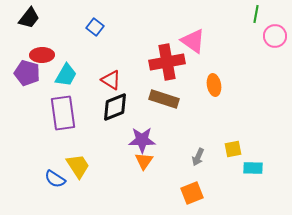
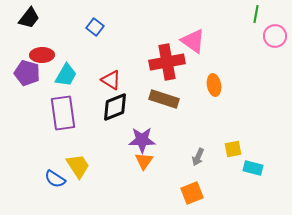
cyan rectangle: rotated 12 degrees clockwise
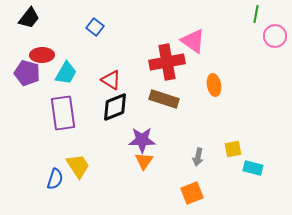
cyan trapezoid: moved 2 px up
gray arrow: rotated 12 degrees counterclockwise
blue semicircle: rotated 105 degrees counterclockwise
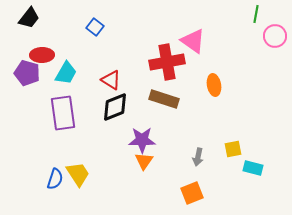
yellow trapezoid: moved 8 px down
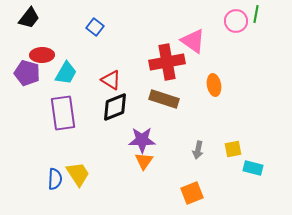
pink circle: moved 39 px left, 15 px up
gray arrow: moved 7 px up
blue semicircle: rotated 15 degrees counterclockwise
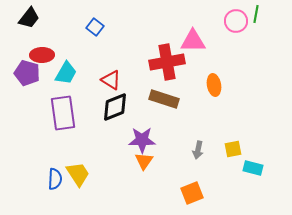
pink triangle: rotated 36 degrees counterclockwise
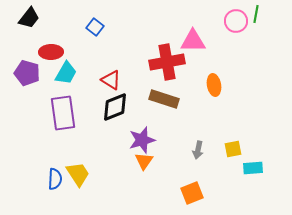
red ellipse: moved 9 px right, 3 px up
purple star: rotated 16 degrees counterclockwise
cyan rectangle: rotated 18 degrees counterclockwise
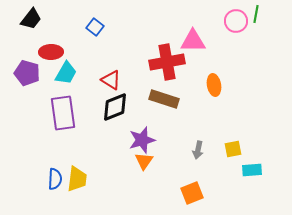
black trapezoid: moved 2 px right, 1 px down
cyan rectangle: moved 1 px left, 2 px down
yellow trapezoid: moved 1 px left, 5 px down; rotated 40 degrees clockwise
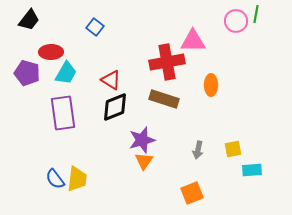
black trapezoid: moved 2 px left, 1 px down
orange ellipse: moved 3 px left; rotated 10 degrees clockwise
blue semicircle: rotated 140 degrees clockwise
